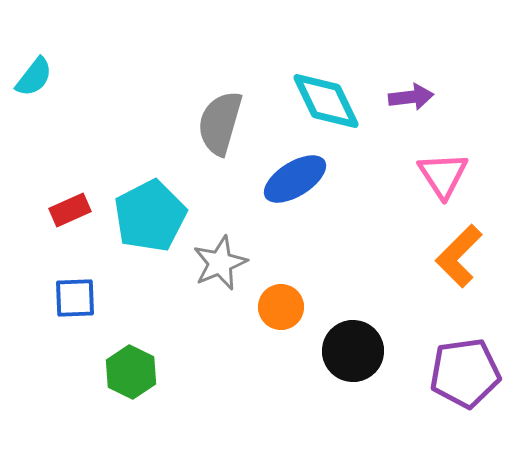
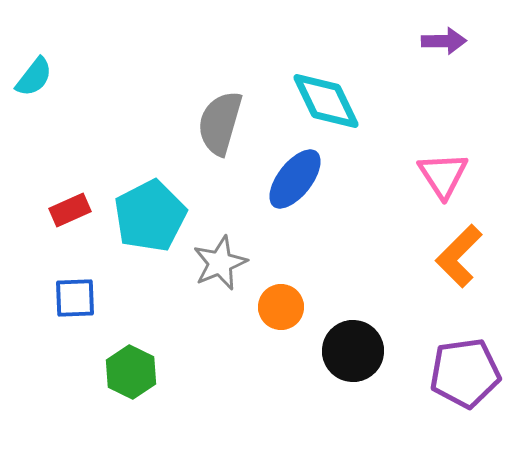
purple arrow: moved 33 px right, 56 px up; rotated 6 degrees clockwise
blue ellipse: rotated 20 degrees counterclockwise
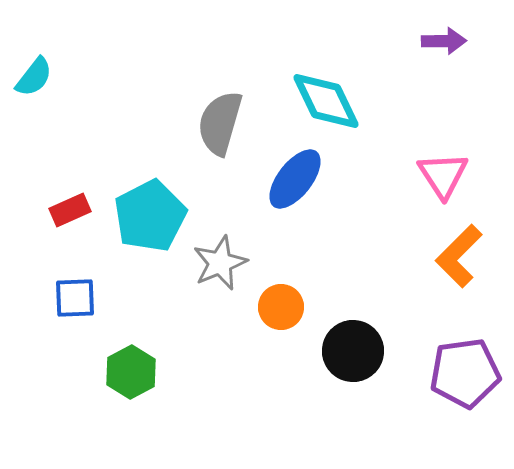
green hexagon: rotated 6 degrees clockwise
